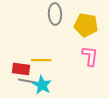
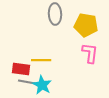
pink L-shape: moved 3 px up
gray line: moved 1 px down
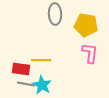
gray line: moved 1 px left, 2 px down
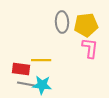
gray ellipse: moved 7 px right, 8 px down
yellow pentagon: rotated 15 degrees counterclockwise
pink L-shape: moved 5 px up
cyan star: rotated 24 degrees counterclockwise
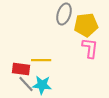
gray ellipse: moved 2 px right, 8 px up; rotated 20 degrees clockwise
gray line: rotated 36 degrees clockwise
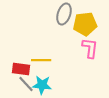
yellow pentagon: moved 1 px left, 1 px up
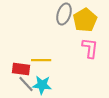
yellow pentagon: moved 4 px up; rotated 25 degrees counterclockwise
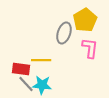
gray ellipse: moved 19 px down
